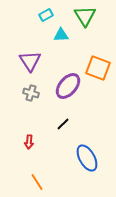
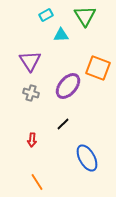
red arrow: moved 3 px right, 2 px up
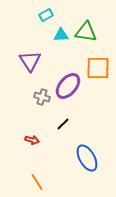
green triangle: moved 1 px right, 16 px down; rotated 50 degrees counterclockwise
orange square: rotated 20 degrees counterclockwise
gray cross: moved 11 px right, 4 px down
red arrow: rotated 80 degrees counterclockwise
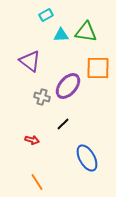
purple triangle: rotated 20 degrees counterclockwise
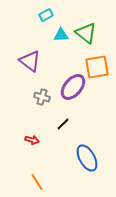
green triangle: moved 1 px down; rotated 30 degrees clockwise
orange square: moved 1 px left, 1 px up; rotated 10 degrees counterclockwise
purple ellipse: moved 5 px right, 1 px down
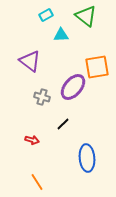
green triangle: moved 17 px up
blue ellipse: rotated 24 degrees clockwise
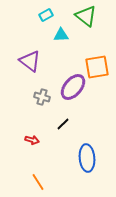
orange line: moved 1 px right
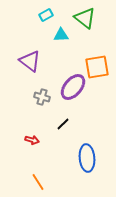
green triangle: moved 1 px left, 2 px down
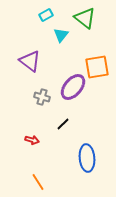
cyan triangle: rotated 49 degrees counterclockwise
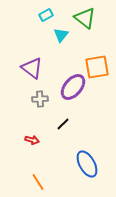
purple triangle: moved 2 px right, 7 px down
gray cross: moved 2 px left, 2 px down; rotated 21 degrees counterclockwise
blue ellipse: moved 6 px down; rotated 24 degrees counterclockwise
